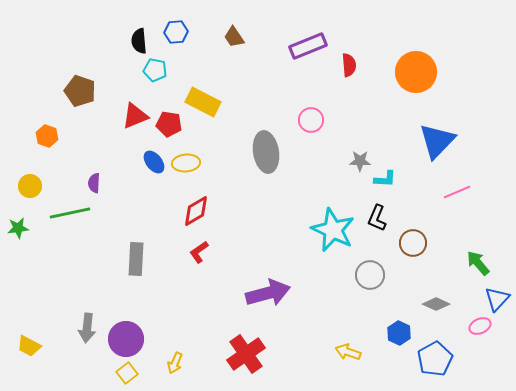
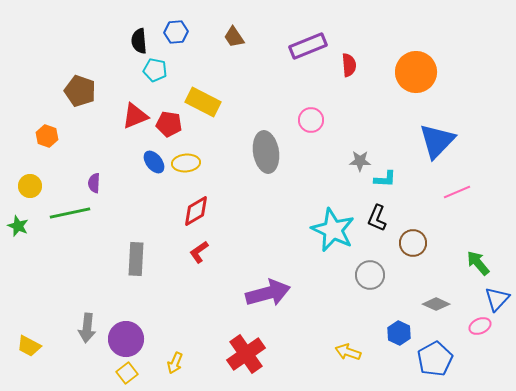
green star at (18, 228): moved 2 px up; rotated 30 degrees clockwise
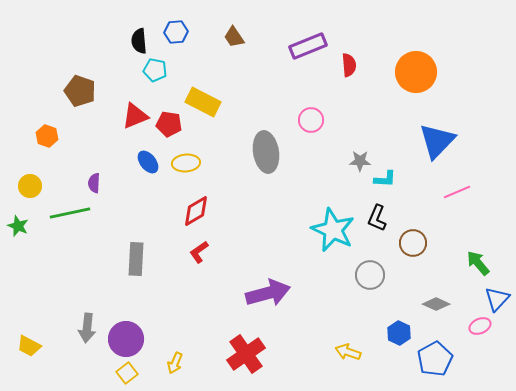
blue ellipse at (154, 162): moved 6 px left
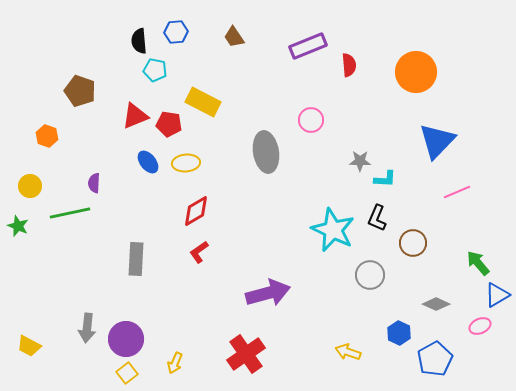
blue triangle at (497, 299): moved 4 px up; rotated 16 degrees clockwise
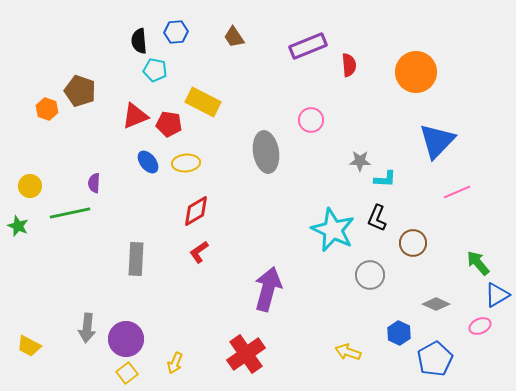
orange hexagon at (47, 136): moved 27 px up
purple arrow at (268, 293): moved 4 px up; rotated 60 degrees counterclockwise
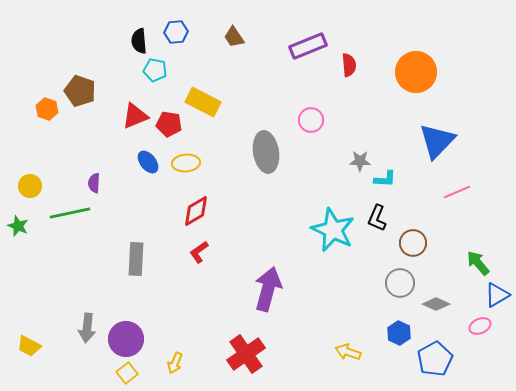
gray circle at (370, 275): moved 30 px right, 8 px down
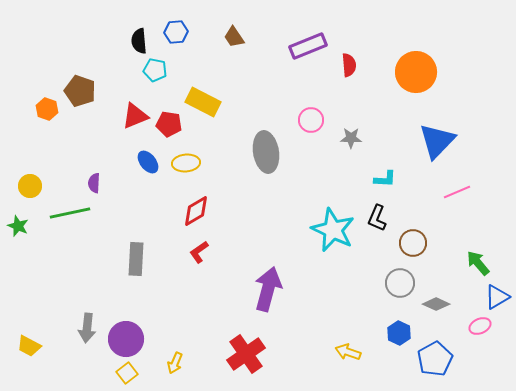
gray star at (360, 161): moved 9 px left, 23 px up
blue triangle at (497, 295): moved 2 px down
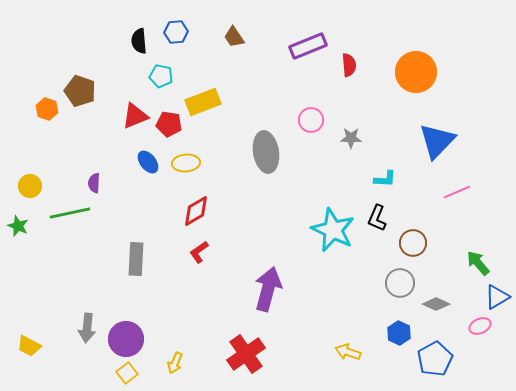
cyan pentagon at (155, 70): moved 6 px right, 6 px down
yellow rectangle at (203, 102): rotated 48 degrees counterclockwise
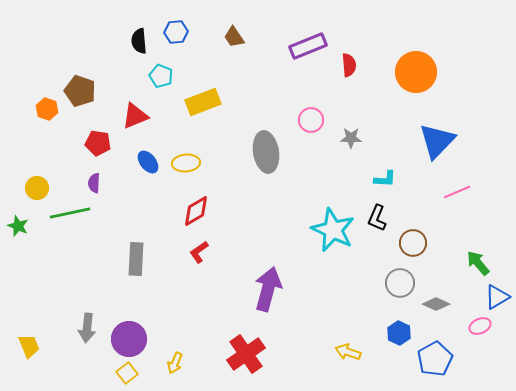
cyan pentagon at (161, 76): rotated 10 degrees clockwise
red pentagon at (169, 124): moved 71 px left, 19 px down
yellow circle at (30, 186): moved 7 px right, 2 px down
purple circle at (126, 339): moved 3 px right
yellow trapezoid at (29, 346): rotated 140 degrees counterclockwise
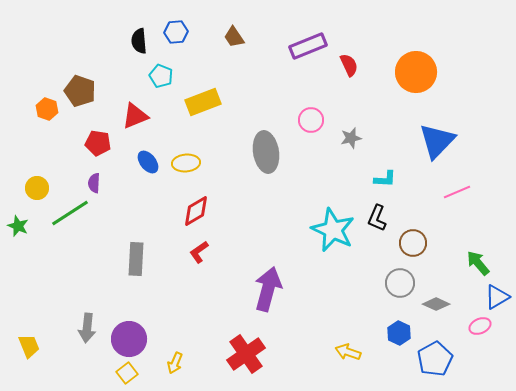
red semicircle at (349, 65): rotated 20 degrees counterclockwise
gray star at (351, 138): rotated 15 degrees counterclockwise
green line at (70, 213): rotated 21 degrees counterclockwise
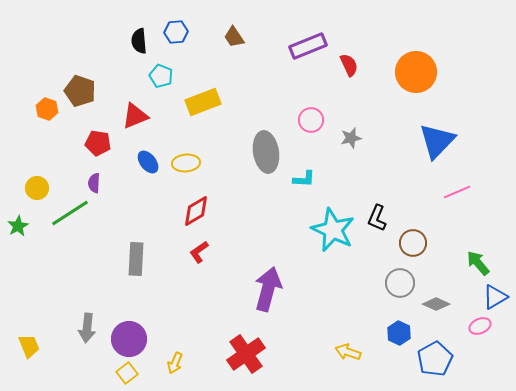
cyan L-shape at (385, 179): moved 81 px left
green star at (18, 226): rotated 20 degrees clockwise
blue triangle at (497, 297): moved 2 px left
